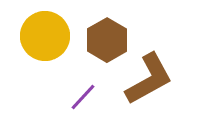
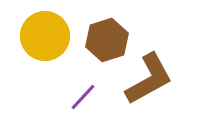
brown hexagon: rotated 12 degrees clockwise
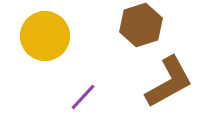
brown hexagon: moved 34 px right, 15 px up
brown L-shape: moved 20 px right, 3 px down
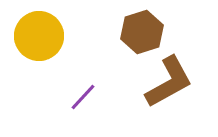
brown hexagon: moved 1 px right, 7 px down
yellow circle: moved 6 px left
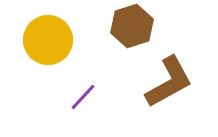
brown hexagon: moved 10 px left, 6 px up
yellow circle: moved 9 px right, 4 px down
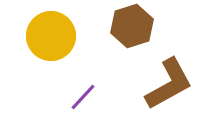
yellow circle: moved 3 px right, 4 px up
brown L-shape: moved 2 px down
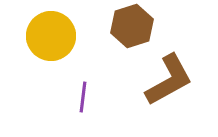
brown L-shape: moved 4 px up
purple line: rotated 36 degrees counterclockwise
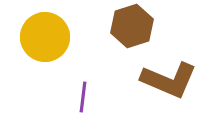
yellow circle: moved 6 px left, 1 px down
brown L-shape: rotated 52 degrees clockwise
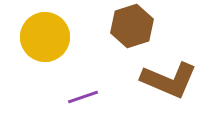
purple line: rotated 64 degrees clockwise
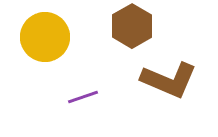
brown hexagon: rotated 12 degrees counterclockwise
